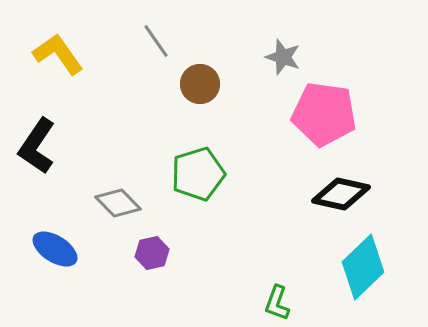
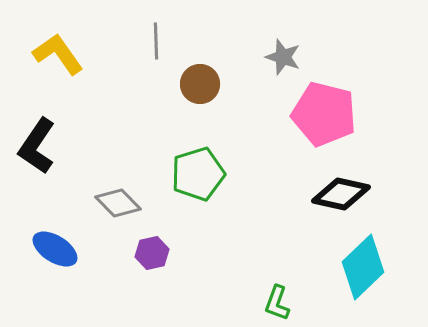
gray line: rotated 33 degrees clockwise
pink pentagon: rotated 6 degrees clockwise
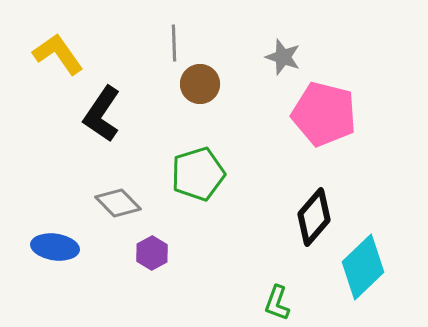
gray line: moved 18 px right, 2 px down
black L-shape: moved 65 px right, 32 px up
black diamond: moved 27 px left, 23 px down; rotated 62 degrees counterclockwise
blue ellipse: moved 2 px up; rotated 24 degrees counterclockwise
purple hexagon: rotated 16 degrees counterclockwise
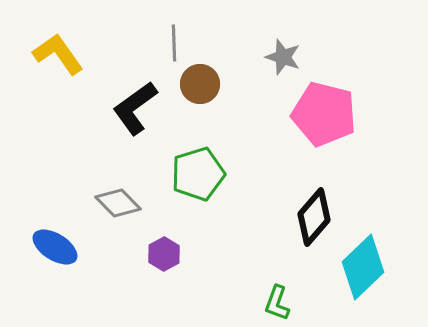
black L-shape: moved 33 px right, 6 px up; rotated 20 degrees clockwise
blue ellipse: rotated 24 degrees clockwise
purple hexagon: moved 12 px right, 1 px down
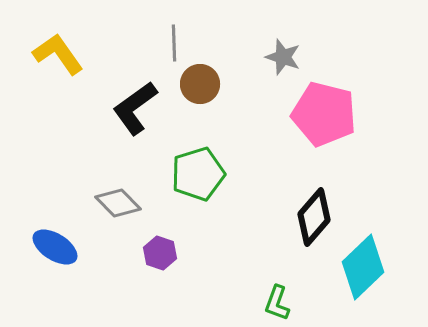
purple hexagon: moved 4 px left, 1 px up; rotated 12 degrees counterclockwise
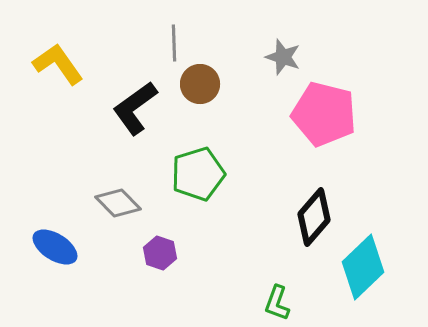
yellow L-shape: moved 10 px down
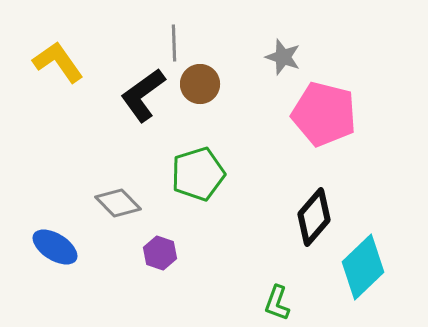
yellow L-shape: moved 2 px up
black L-shape: moved 8 px right, 13 px up
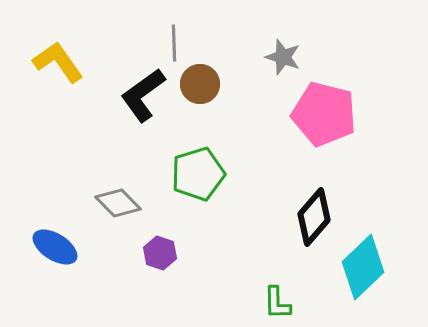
green L-shape: rotated 21 degrees counterclockwise
